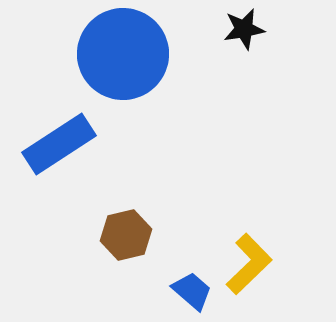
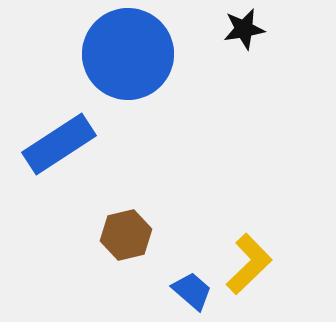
blue circle: moved 5 px right
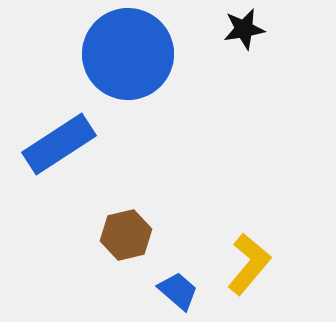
yellow L-shape: rotated 6 degrees counterclockwise
blue trapezoid: moved 14 px left
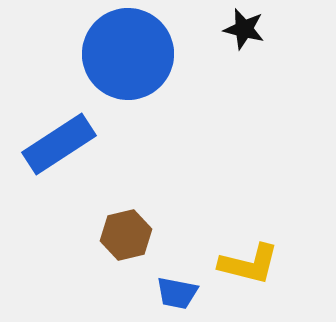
black star: rotated 24 degrees clockwise
yellow L-shape: rotated 64 degrees clockwise
blue trapezoid: moved 1 px left, 2 px down; rotated 150 degrees clockwise
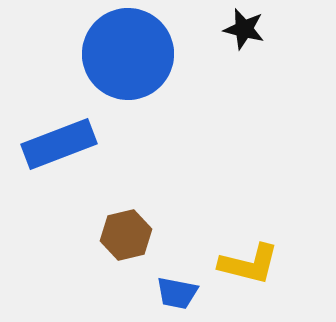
blue rectangle: rotated 12 degrees clockwise
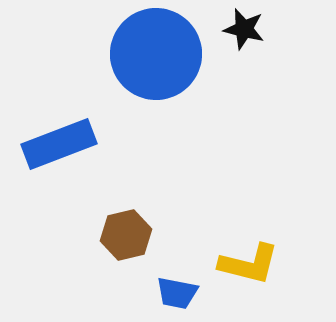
blue circle: moved 28 px right
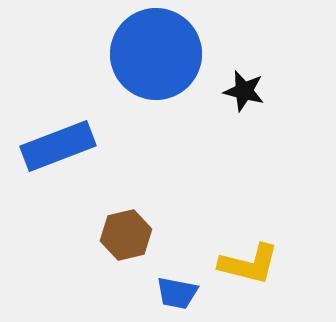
black star: moved 62 px down
blue rectangle: moved 1 px left, 2 px down
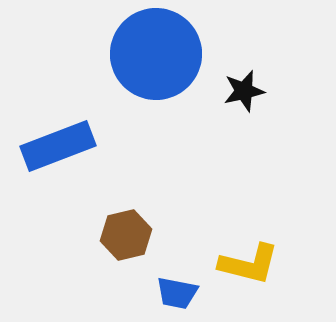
black star: rotated 27 degrees counterclockwise
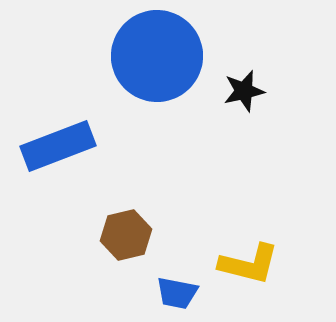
blue circle: moved 1 px right, 2 px down
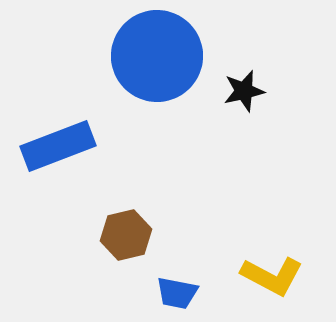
yellow L-shape: moved 23 px right, 12 px down; rotated 14 degrees clockwise
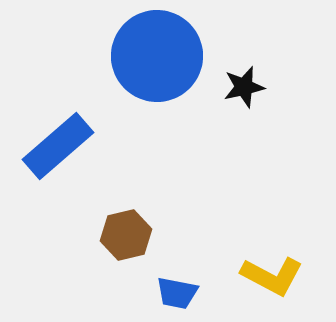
black star: moved 4 px up
blue rectangle: rotated 20 degrees counterclockwise
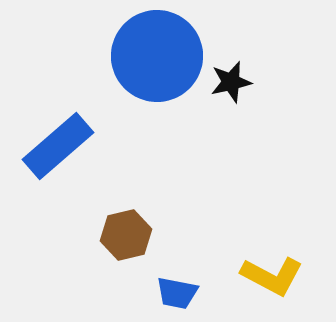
black star: moved 13 px left, 5 px up
